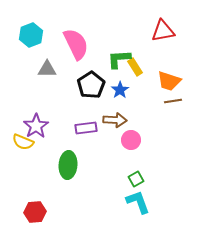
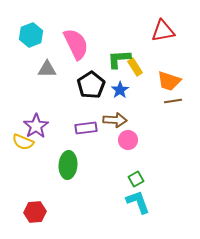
pink circle: moved 3 px left
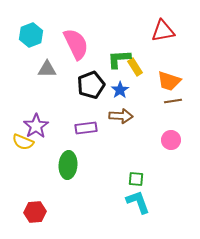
black pentagon: rotated 12 degrees clockwise
brown arrow: moved 6 px right, 4 px up
pink circle: moved 43 px right
green square: rotated 35 degrees clockwise
